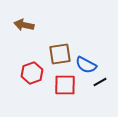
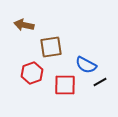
brown square: moved 9 px left, 7 px up
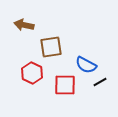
red hexagon: rotated 15 degrees counterclockwise
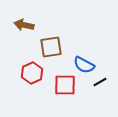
blue semicircle: moved 2 px left
red hexagon: rotated 10 degrees clockwise
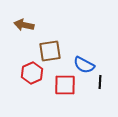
brown square: moved 1 px left, 4 px down
black line: rotated 56 degrees counterclockwise
